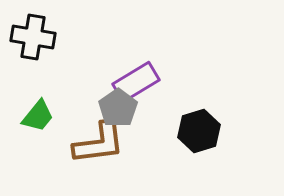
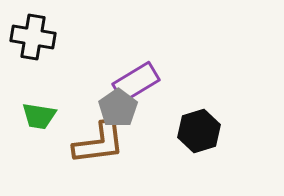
green trapezoid: moved 1 px right; rotated 60 degrees clockwise
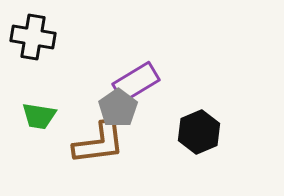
black hexagon: moved 1 px down; rotated 6 degrees counterclockwise
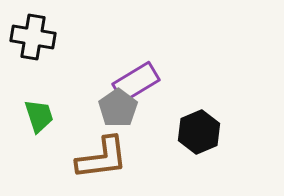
green trapezoid: rotated 117 degrees counterclockwise
brown L-shape: moved 3 px right, 15 px down
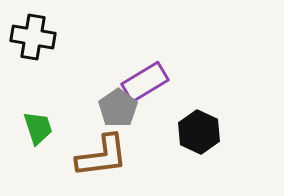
purple rectangle: moved 9 px right
green trapezoid: moved 1 px left, 12 px down
black hexagon: rotated 12 degrees counterclockwise
brown L-shape: moved 2 px up
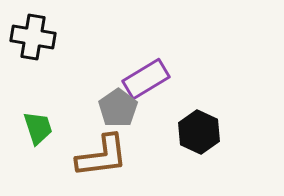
purple rectangle: moved 1 px right, 3 px up
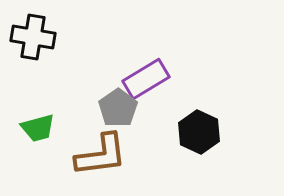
green trapezoid: rotated 93 degrees clockwise
brown L-shape: moved 1 px left, 1 px up
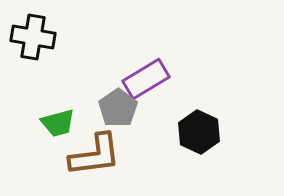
green trapezoid: moved 20 px right, 5 px up
brown L-shape: moved 6 px left
